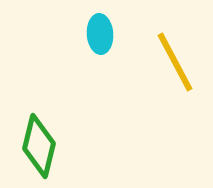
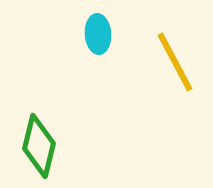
cyan ellipse: moved 2 px left
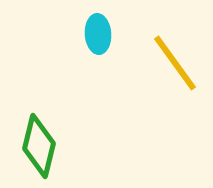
yellow line: moved 1 px down; rotated 8 degrees counterclockwise
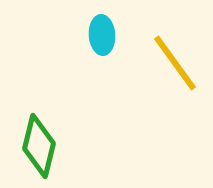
cyan ellipse: moved 4 px right, 1 px down
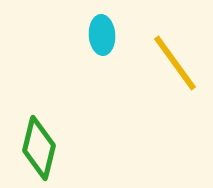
green diamond: moved 2 px down
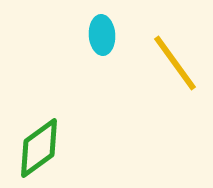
green diamond: rotated 40 degrees clockwise
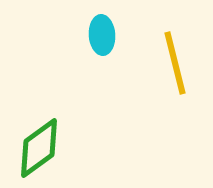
yellow line: rotated 22 degrees clockwise
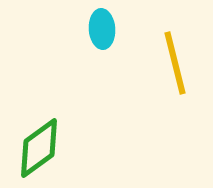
cyan ellipse: moved 6 px up
